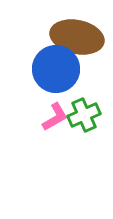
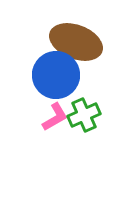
brown ellipse: moved 1 px left, 5 px down; rotated 9 degrees clockwise
blue circle: moved 6 px down
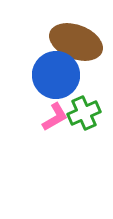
green cross: moved 2 px up
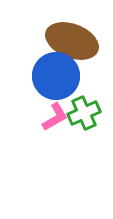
brown ellipse: moved 4 px left, 1 px up
blue circle: moved 1 px down
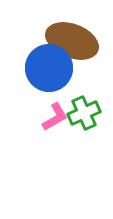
blue circle: moved 7 px left, 8 px up
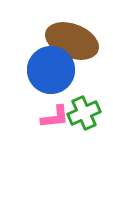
blue circle: moved 2 px right, 2 px down
pink L-shape: rotated 24 degrees clockwise
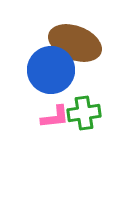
brown ellipse: moved 3 px right, 2 px down
green cross: rotated 16 degrees clockwise
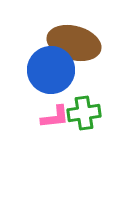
brown ellipse: moved 1 px left; rotated 6 degrees counterclockwise
